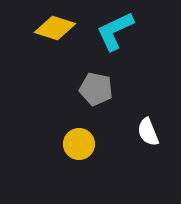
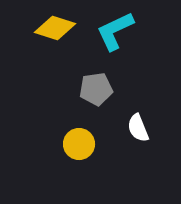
gray pentagon: rotated 20 degrees counterclockwise
white semicircle: moved 10 px left, 4 px up
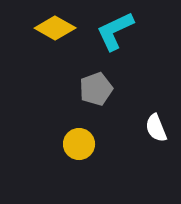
yellow diamond: rotated 12 degrees clockwise
gray pentagon: rotated 12 degrees counterclockwise
white semicircle: moved 18 px right
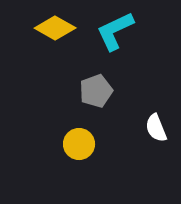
gray pentagon: moved 2 px down
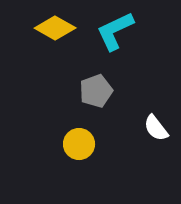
white semicircle: rotated 16 degrees counterclockwise
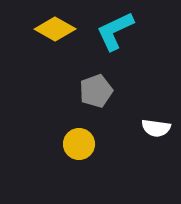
yellow diamond: moved 1 px down
white semicircle: rotated 44 degrees counterclockwise
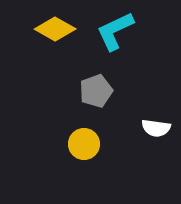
yellow circle: moved 5 px right
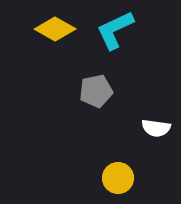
cyan L-shape: moved 1 px up
gray pentagon: rotated 8 degrees clockwise
yellow circle: moved 34 px right, 34 px down
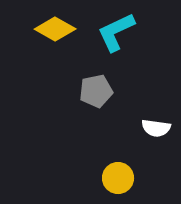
cyan L-shape: moved 1 px right, 2 px down
